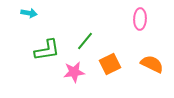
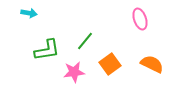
pink ellipse: rotated 20 degrees counterclockwise
orange square: rotated 10 degrees counterclockwise
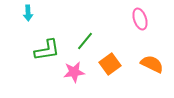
cyan arrow: moved 1 px left; rotated 77 degrees clockwise
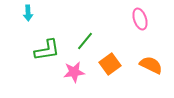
orange semicircle: moved 1 px left, 1 px down
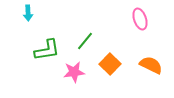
orange square: rotated 10 degrees counterclockwise
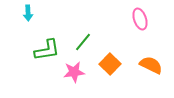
green line: moved 2 px left, 1 px down
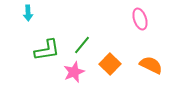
green line: moved 1 px left, 3 px down
pink star: rotated 15 degrees counterclockwise
